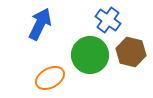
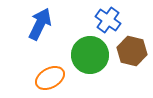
brown hexagon: moved 1 px right, 1 px up
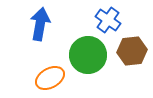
blue arrow: rotated 16 degrees counterclockwise
brown hexagon: rotated 20 degrees counterclockwise
green circle: moved 2 px left
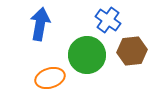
green circle: moved 1 px left
orange ellipse: rotated 12 degrees clockwise
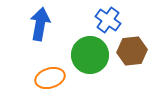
green circle: moved 3 px right
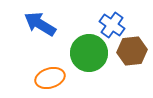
blue cross: moved 4 px right, 5 px down
blue arrow: rotated 68 degrees counterclockwise
green circle: moved 1 px left, 2 px up
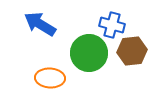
blue cross: rotated 20 degrees counterclockwise
orange ellipse: rotated 20 degrees clockwise
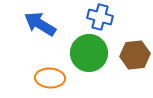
blue cross: moved 12 px left, 8 px up
brown hexagon: moved 3 px right, 4 px down
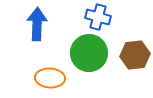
blue cross: moved 2 px left
blue arrow: moved 3 px left; rotated 60 degrees clockwise
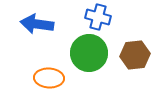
blue arrow: rotated 84 degrees counterclockwise
orange ellipse: moved 1 px left
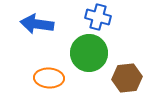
brown hexagon: moved 8 px left, 23 px down
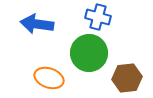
orange ellipse: rotated 16 degrees clockwise
